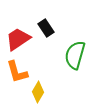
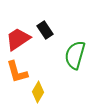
black rectangle: moved 1 px left, 2 px down
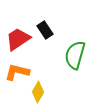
orange L-shape: rotated 120 degrees clockwise
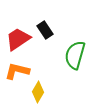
orange L-shape: moved 1 px up
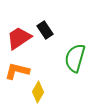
red trapezoid: moved 1 px right, 1 px up
green semicircle: moved 3 px down
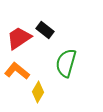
black rectangle: rotated 18 degrees counterclockwise
green semicircle: moved 9 px left, 5 px down
orange L-shape: rotated 25 degrees clockwise
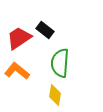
green semicircle: moved 6 px left; rotated 12 degrees counterclockwise
yellow diamond: moved 17 px right, 3 px down; rotated 20 degrees counterclockwise
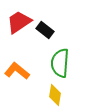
red trapezoid: moved 16 px up
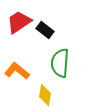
yellow diamond: moved 10 px left
